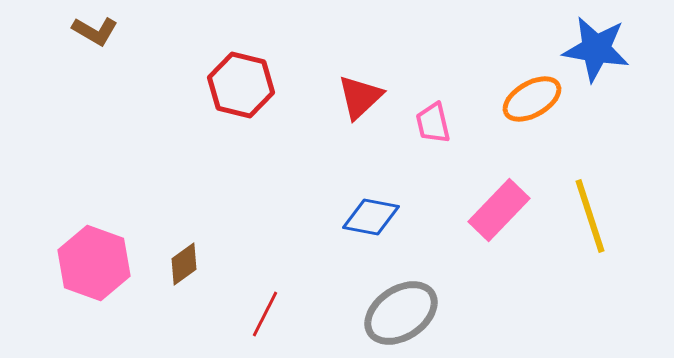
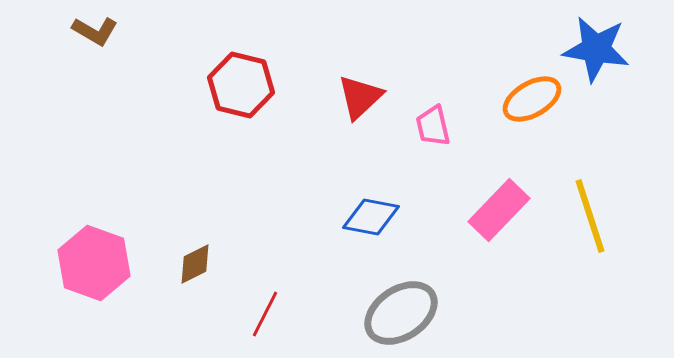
pink trapezoid: moved 3 px down
brown diamond: moved 11 px right; rotated 9 degrees clockwise
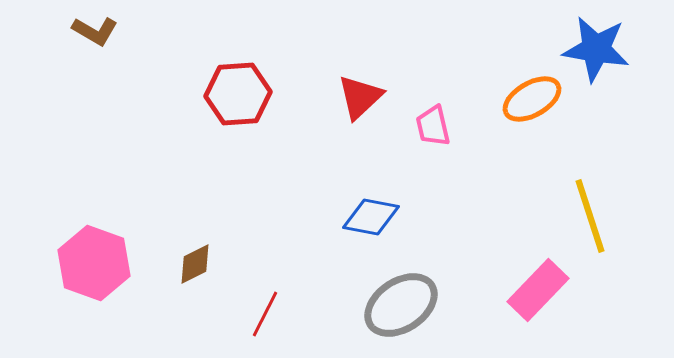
red hexagon: moved 3 px left, 9 px down; rotated 18 degrees counterclockwise
pink rectangle: moved 39 px right, 80 px down
gray ellipse: moved 8 px up
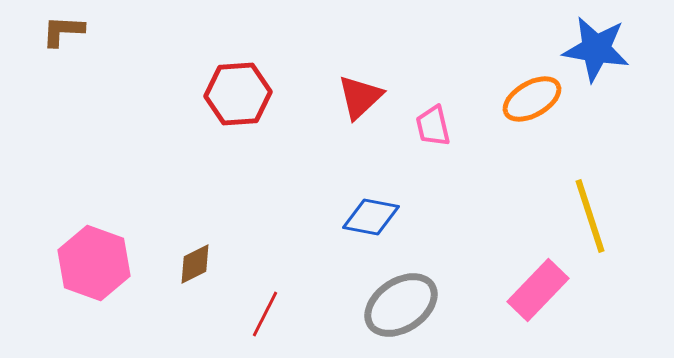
brown L-shape: moved 32 px left; rotated 153 degrees clockwise
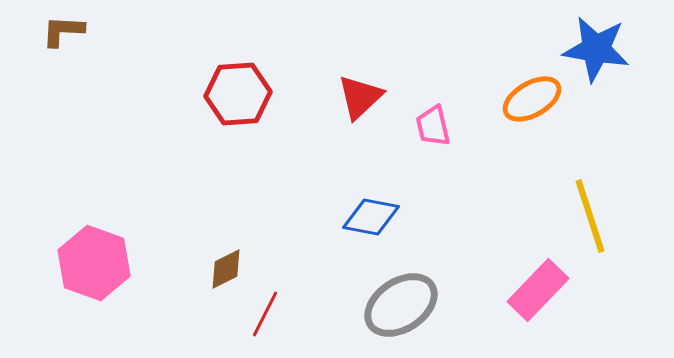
brown diamond: moved 31 px right, 5 px down
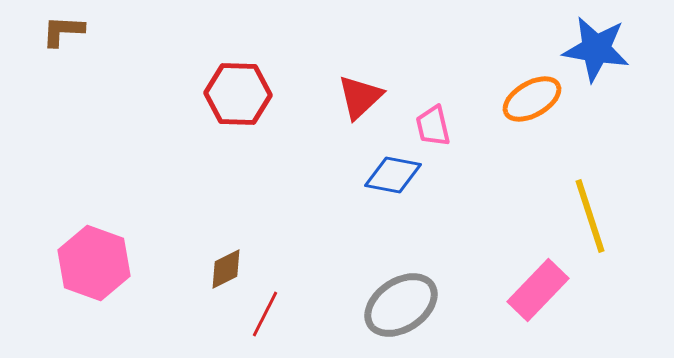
red hexagon: rotated 6 degrees clockwise
blue diamond: moved 22 px right, 42 px up
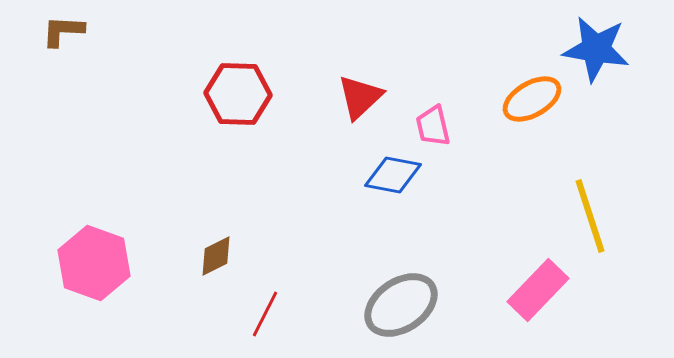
brown diamond: moved 10 px left, 13 px up
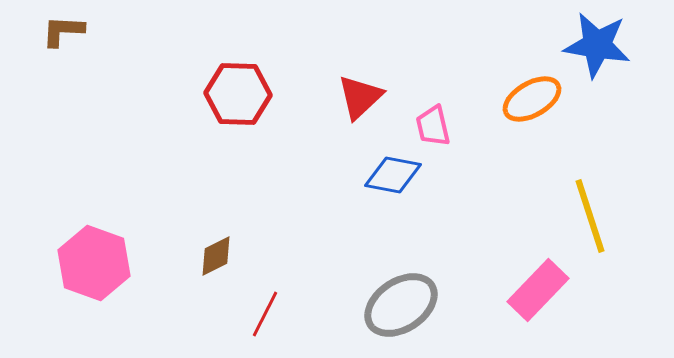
blue star: moved 1 px right, 4 px up
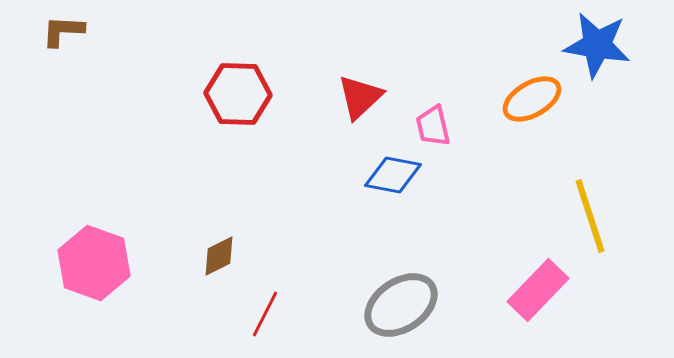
brown diamond: moved 3 px right
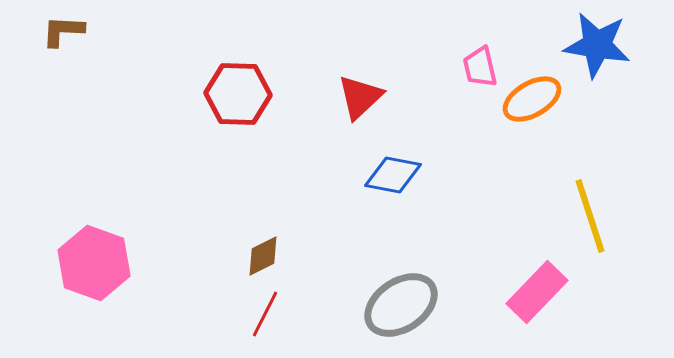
pink trapezoid: moved 47 px right, 59 px up
brown diamond: moved 44 px right
pink rectangle: moved 1 px left, 2 px down
